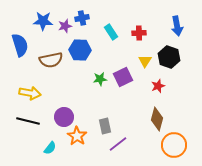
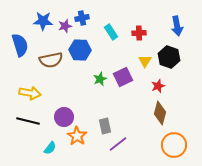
green star: rotated 16 degrees counterclockwise
brown diamond: moved 3 px right, 6 px up
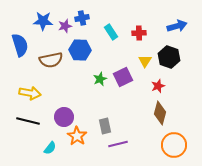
blue arrow: rotated 96 degrees counterclockwise
purple line: rotated 24 degrees clockwise
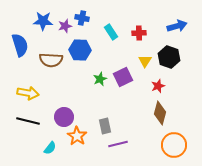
blue cross: rotated 24 degrees clockwise
brown semicircle: rotated 15 degrees clockwise
yellow arrow: moved 2 px left
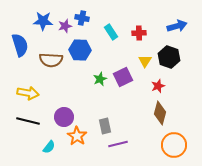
cyan semicircle: moved 1 px left, 1 px up
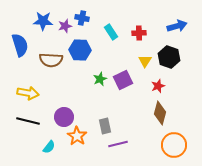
purple square: moved 3 px down
